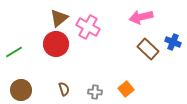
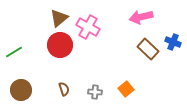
red circle: moved 4 px right, 1 px down
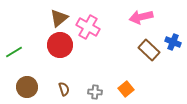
brown rectangle: moved 1 px right, 1 px down
brown circle: moved 6 px right, 3 px up
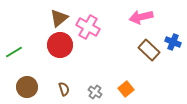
gray cross: rotated 32 degrees clockwise
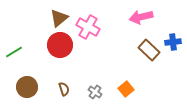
blue cross: rotated 28 degrees counterclockwise
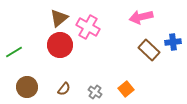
brown semicircle: rotated 56 degrees clockwise
